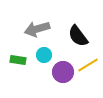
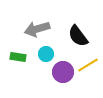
cyan circle: moved 2 px right, 1 px up
green rectangle: moved 3 px up
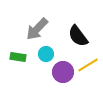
gray arrow: rotated 30 degrees counterclockwise
